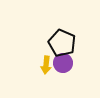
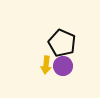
purple circle: moved 3 px down
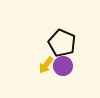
yellow arrow: rotated 30 degrees clockwise
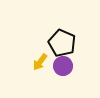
yellow arrow: moved 6 px left, 3 px up
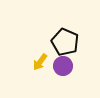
black pentagon: moved 3 px right, 1 px up
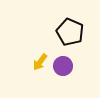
black pentagon: moved 5 px right, 10 px up
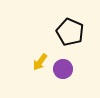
purple circle: moved 3 px down
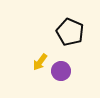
purple circle: moved 2 px left, 2 px down
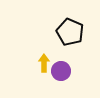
yellow arrow: moved 4 px right, 1 px down; rotated 144 degrees clockwise
